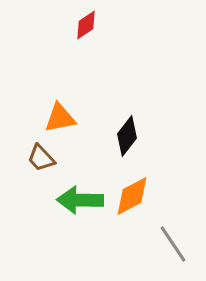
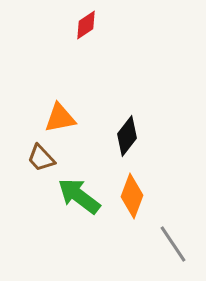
orange diamond: rotated 42 degrees counterclockwise
green arrow: moved 1 px left, 4 px up; rotated 36 degrees clockwise
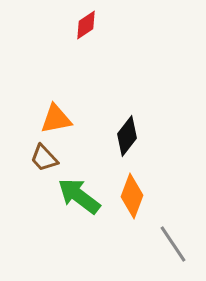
orange triangle: moved 4 px left, 1 px down
brown trapezoid: moved 3 px right
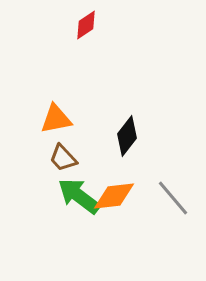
brown trapezoid: moved 19 px right
orange diamond: moved 18 px left; rotated 63 degrees clockwise
gray line: moved 46 px up; rotated 6 degrees counterclockwise
